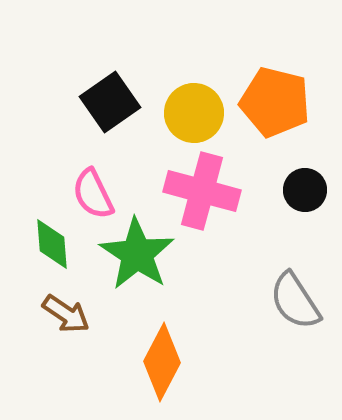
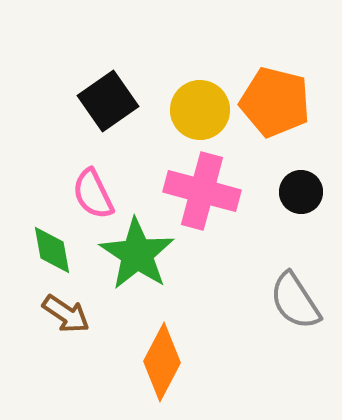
black square: moved 2 px left, 1 px up
yellow circle: moved 6 px right, 3 px up
black circle: moved 4 px left, 2 px down
green diamond: moved 6 px down; rotated 6 degrees counterclockwise
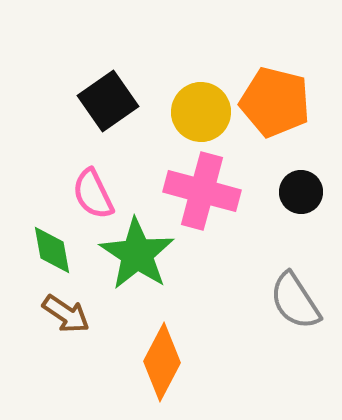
yellow circle: moved 1 px right, 2 px down
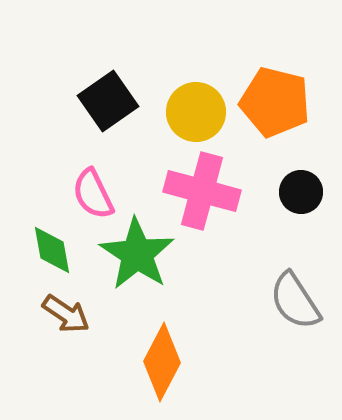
yellow circle: moved 5 px left
